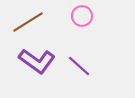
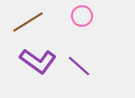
purple L-shape: moved 1 px right
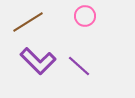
pink circle: moved 3 px right
purple L-shape: rotated 9 degrees clockwise
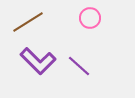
pink circle: moved 5 px right, 2 px down
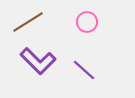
pink circle: moved 3 px left, 4 px down
purple line: moved 5 px right, 4 px down
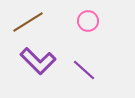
pink circle: moved 1 px right, 1 px up
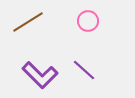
purple L-shape: moved 2 px right, 14 px down
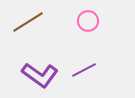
purple line: rotated 70 degrees counterclockwise
purple L-shape: rotated 9 degrees counterclockwise
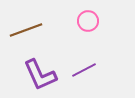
brown line: moved 2 px left, 8 px down; rotated 12 degrees clockwise
purple L-shape: rotated 30 degrees clockwise
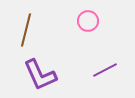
brown line: rotated 56 degrees counterclockwise
purple line: moved 21 px right
